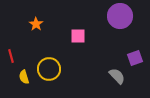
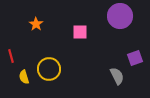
pink square: moved 2 px right, 4 px up
gray semicircle: rotated 18 degrees clockwise
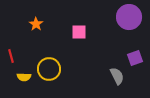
purple circle: moved 9 px right, 1 px down
pink square: moved 1 px left
yellow semicircle: rotated 72 degrees counterclockwise
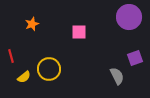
orange star: moved 4 px left; rotated 16 degrees clockwise
yellow semicircle: rotated 40 degrees counterclockwise
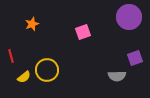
pink square: moved 4 px right; rotated 21 degrees counterclockwise
yellow circle: moved 2 px left, 1 px down
gray semicircle: rotated 114 degrees clockwise
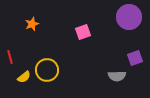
red line: moved 1 px left, 1 px down
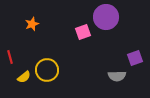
purple circle: moved 23 px left
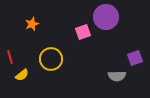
yellow circle: moved 4 px right, 11 px up
yellow semicircle: moved 2 px left, 2 px up
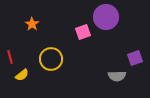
orange star: rotated 16 degrees counterclockwise
